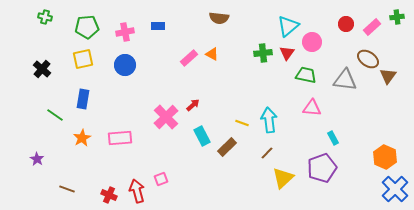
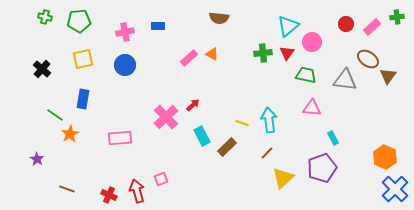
green pentagon at (87, 27): moved 8 px left, 6 px up
orange star at (82, 138): moved 12 px left, 4 px up
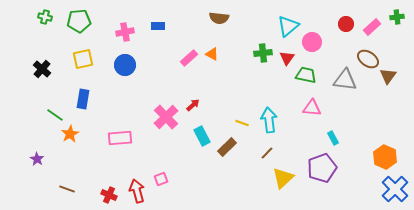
red triangle at (287, 53): moved 5 px down
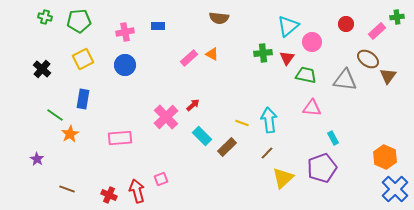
pink rectangle at (372, 27): moved 5 px right, 4 px down
yellow square at (83, 59): rotated 15 degrees counterclockwise
cyan rectangle at (202, 136): rotated 18 degrees counterclockwise
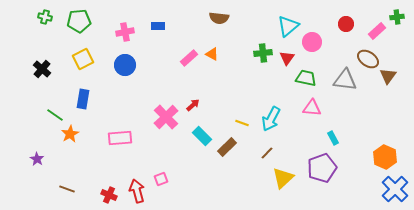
green trapezoid at (306, 75): moved 3 px down
cyan arrow at (269, 120): moved 2 px right, 1 px up; rotated 145 degrees counterclockwise
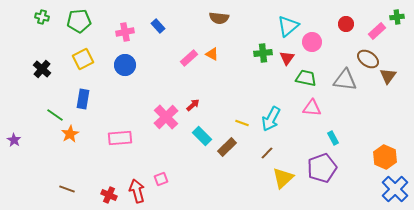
green cross at (45, 17): moved 3 px left
blue rectangle at (158, 26): rotated 48 degrees clockwise
purple star at (37, 159): moved 23 px left, 19 px up
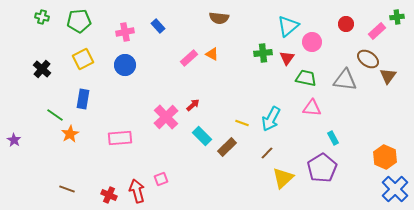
purple pentagon at (322, 168): rotated 12 degrees counterclockwise
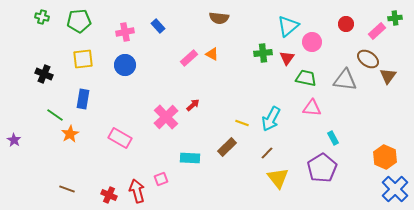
green cross at (397, 17): moved 2 px left, 1 px down
yellow square at (83, 59): rotated 20 degrees clockwise
black cross at (42, 69): moved 2 px right, 5 px down; rotated 18 degrees counterclockwise
cyan rectangle at (202, 136): moved 12 px left, 22 px down; rotated 42 degrees counterclockwise
pink rectangle at (120, 138): rotated 35 degrees clockwise
yellow triangle at (283, 178): moved 5 px left; rotated 25 degrees counterclockwise
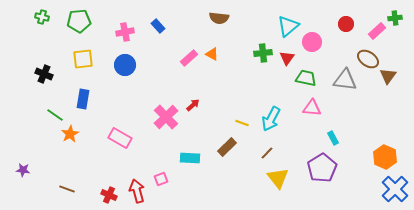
purple star at (14, 140): moved 9 px right, 30 px down; rotated 24 degrees counterclockwise
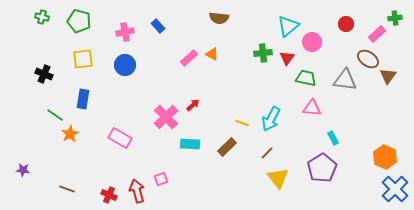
green pentagon at (79, 21): rotated 20 degrees clockwise
pink rectangle at (377, 31): moved 3 px down
cyan rectangle at (190, 158): moved 14 px up
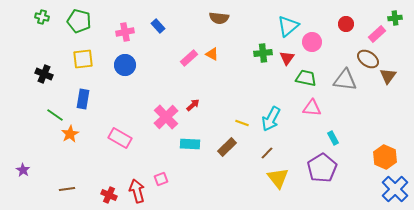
purple star at (23, 170): rotated 24 degrees clockwise
brown line at (67, 189): rotated 28 degrees counterclockwise
